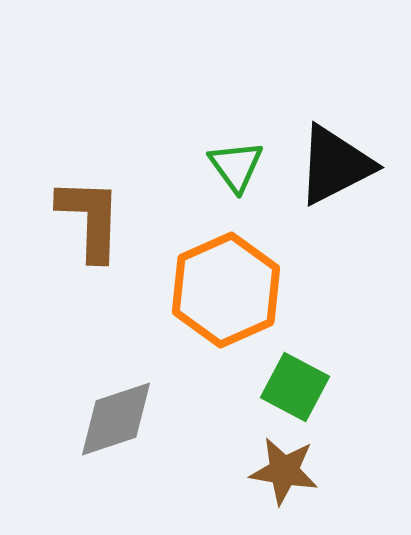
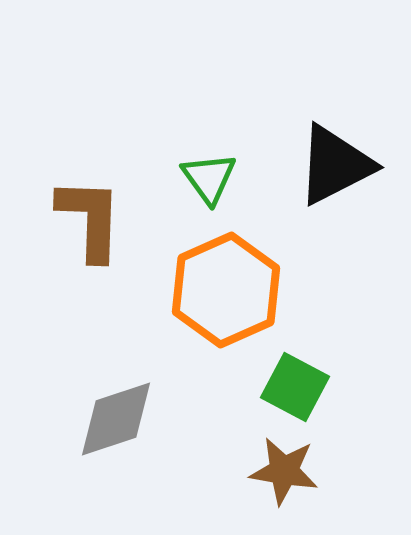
green triangle: moved 27 px left, 12 px down
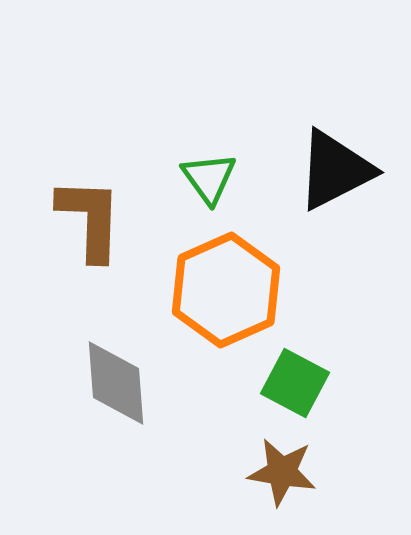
black triangle: moved 5 px down
green square: moved 4 px up
gray diamond: moved 36 px up; rotated 76 degrees counterclockwise
brown star: moved 2 px left, 1 px down
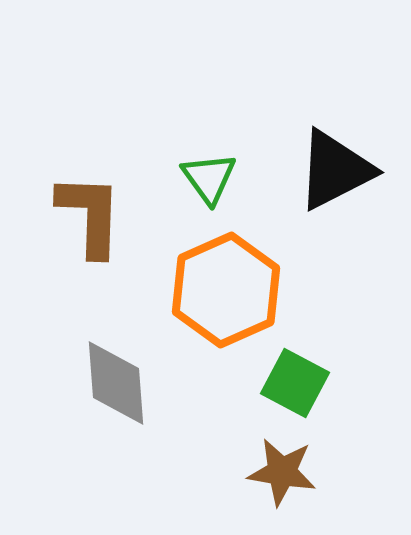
brown L-shape: moved 4 px up
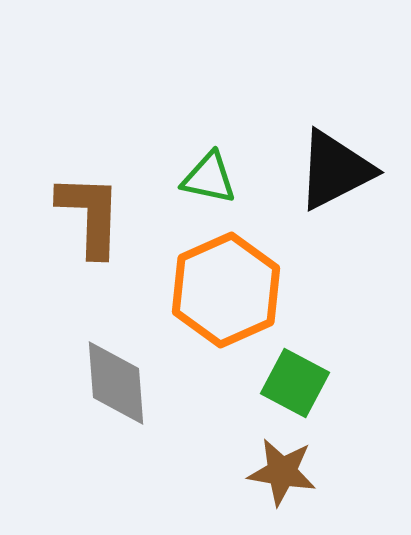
green triangle: rotated 42 degrees counterclockwise
